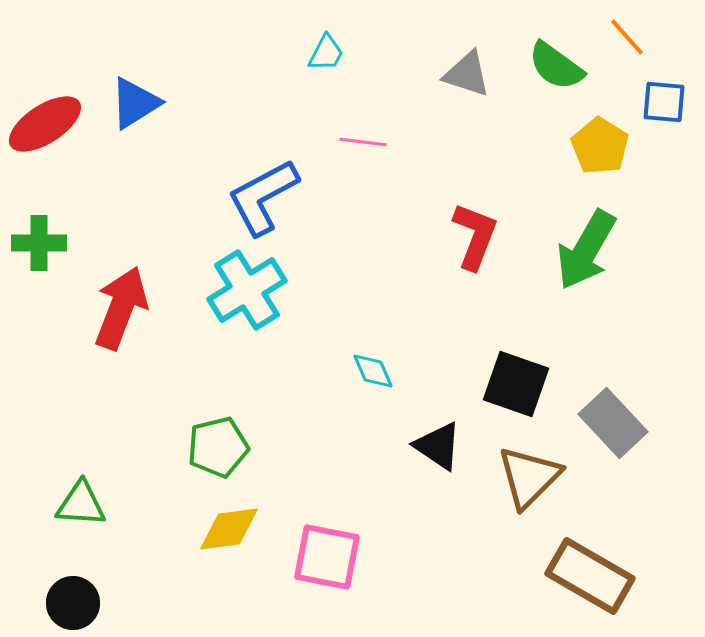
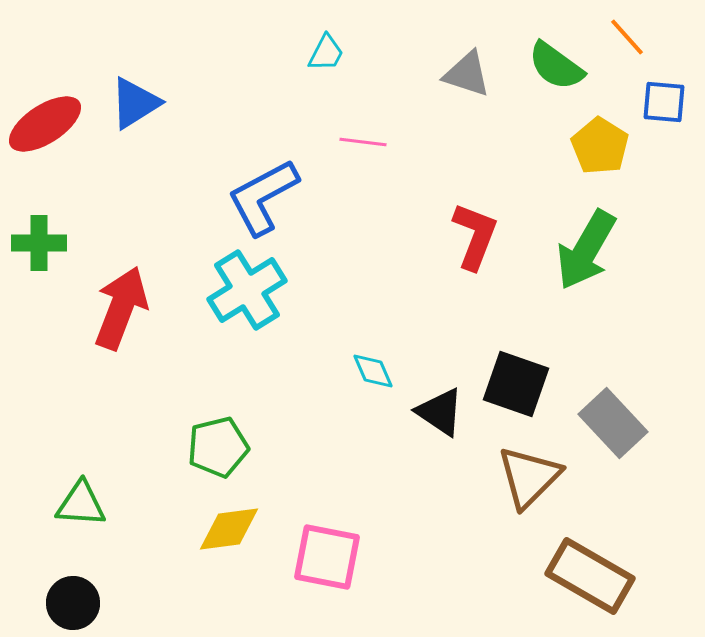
black triangle: moved 2 px right, 34 px up
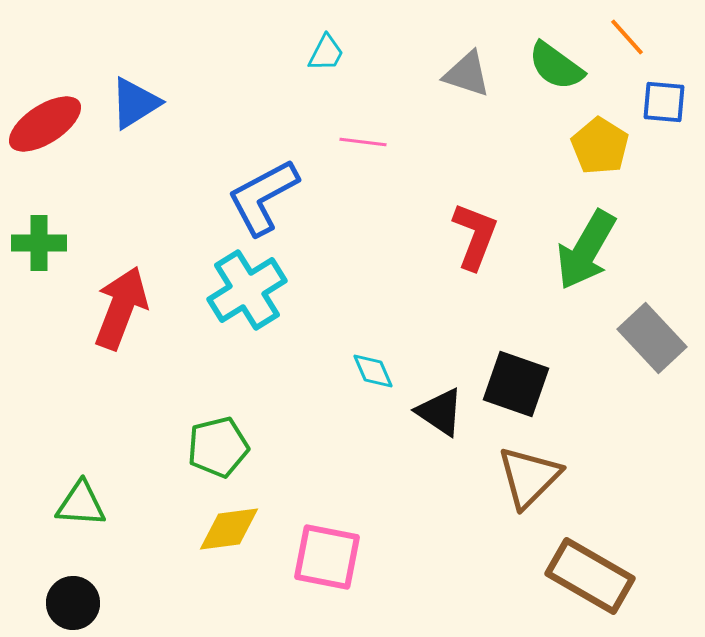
gray rectangle: moved 39 px right, 85 px up
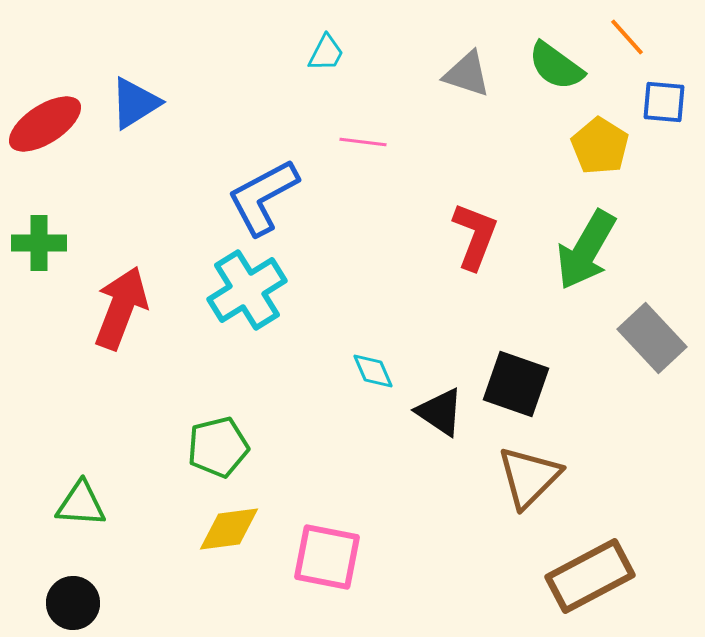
brown rectangle: rotated 58 degrees counterclockwise
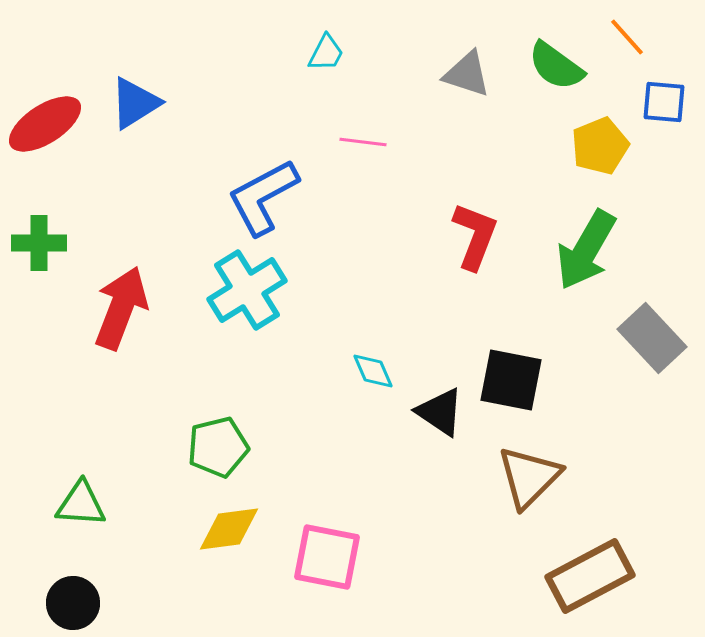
yellow pentagon: rotated 18 degrees clockwise
black square: moved 5 px left, 4 px up; rotated 8 degrees counterclockwise
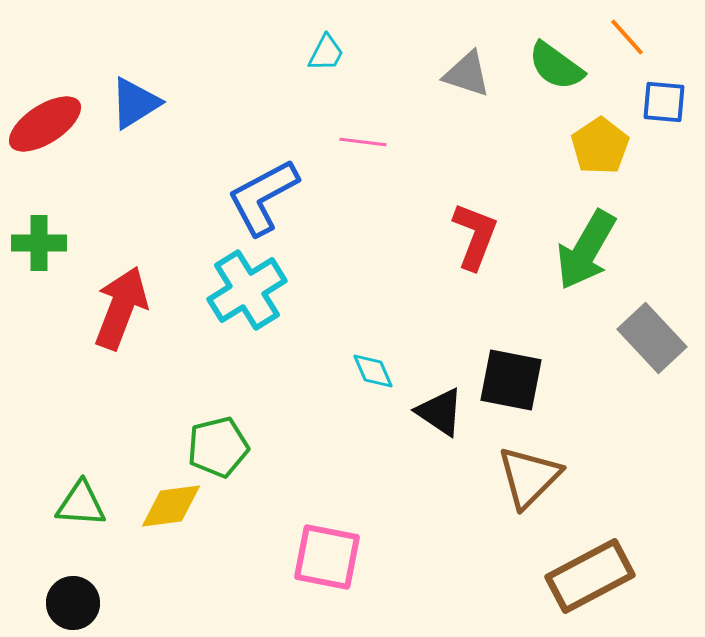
yellow pentagon: rotated 12 degrees counterclockwise
yellow diamond: moved 58 px left, 23 px up
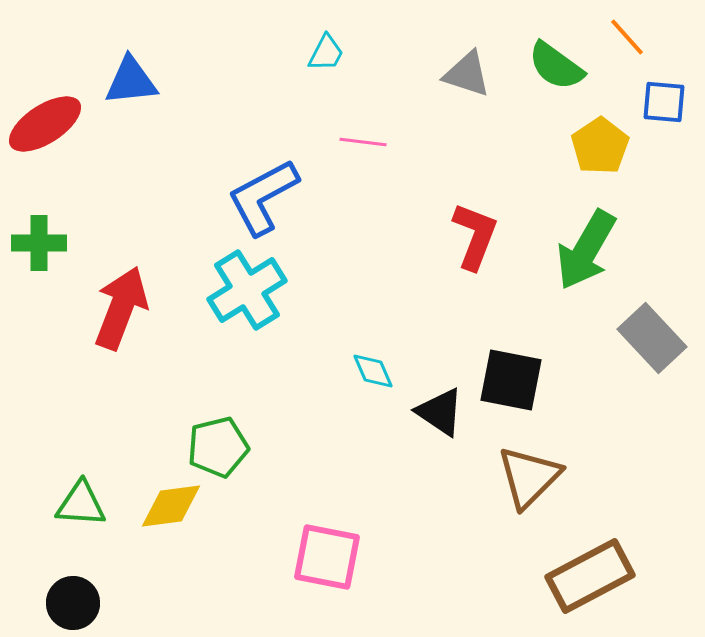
blue triangle: moved 4 px left, 22 px up; rotated 26 degrees clockwise
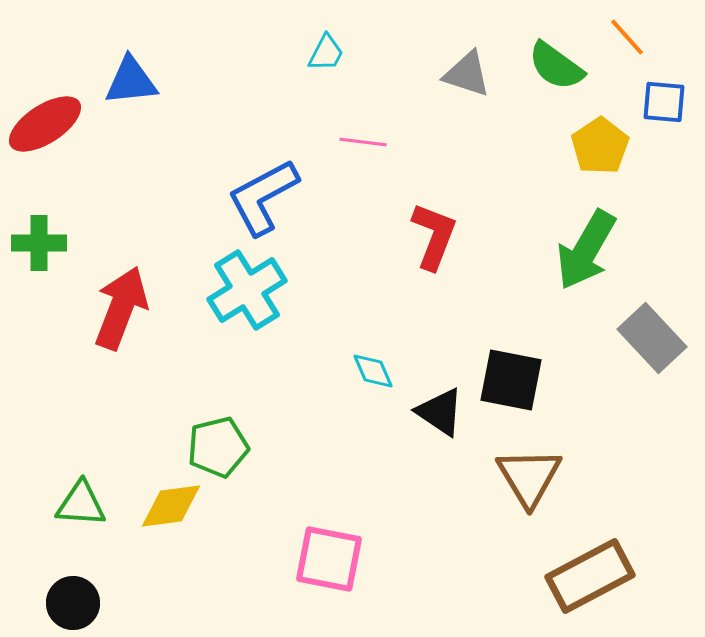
red L-shape: moved 41 px left
brown triangle: rotated 16 degrees counterclockwise
pink square: moved 2 px right, 2 px down
